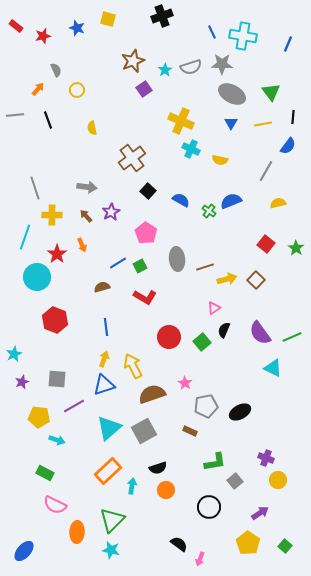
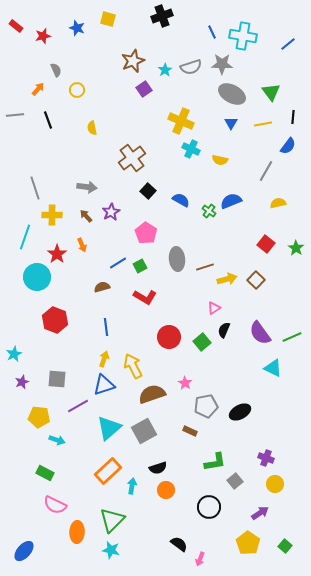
blue line at (288, 44): rotated 28 degrees clockwise
purple line at (74, 406): moved 4 px right
yellow circle at (278, 480): moved 3 px left, 4 px down
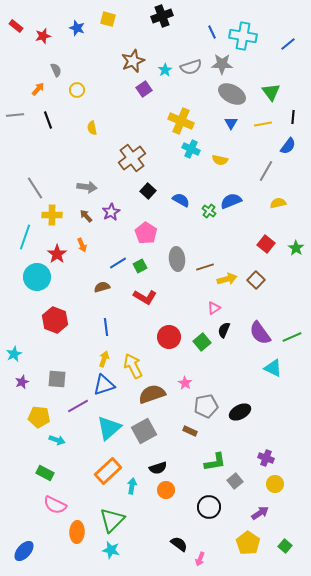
gray line at (35, 188): rotated 15 degrees counterclockwise
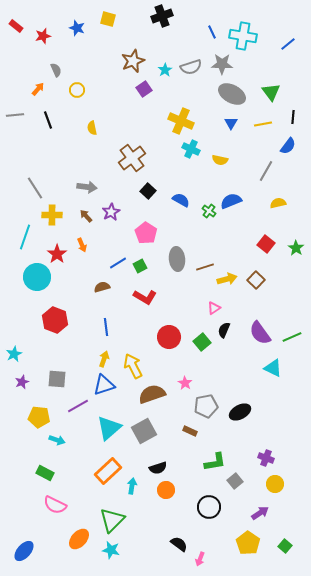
orange ellipse at (77, 532): moved 2 px right, 7 px down; rotated 40 degrees clockwise
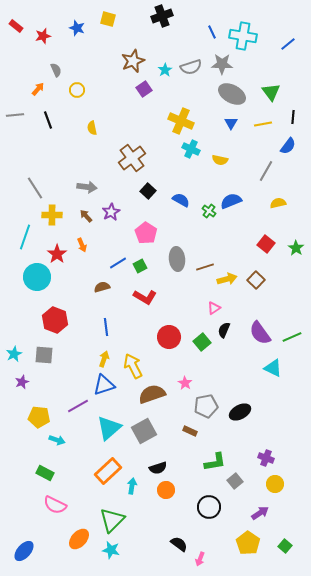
gray square at (57, 379): moved 13 px left, 24 px up
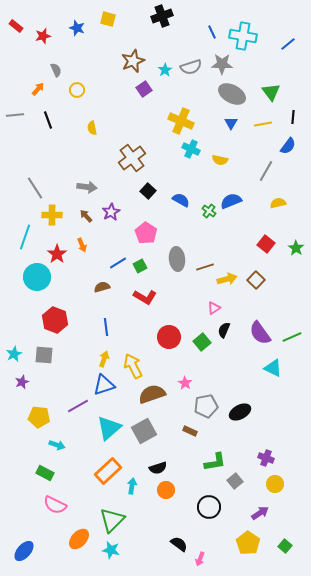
cyan arrow at (57, 440): moved 5 px down
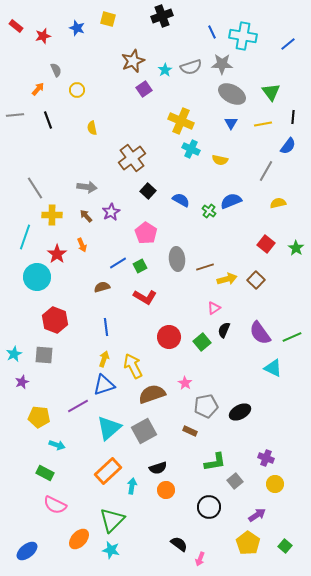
purple arrow at (260, 513): moved 3 px left, 2 px down
blue ellipse at (24, 551): moved 3 px right; rotated 10 degrees clockwise
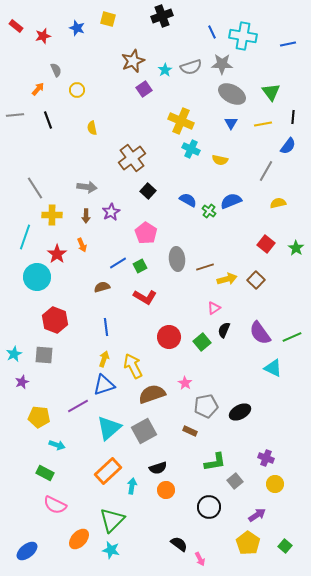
blue line at (288, 44): rotated 28 degrees clockwise
blue semicircle at (181, 200): moved 7 px right
brown arrow at (86, 216): rotated 136 degrees counterclockwise
pink arrow at (200, 559): rotated 48 degrees counterclockwise
